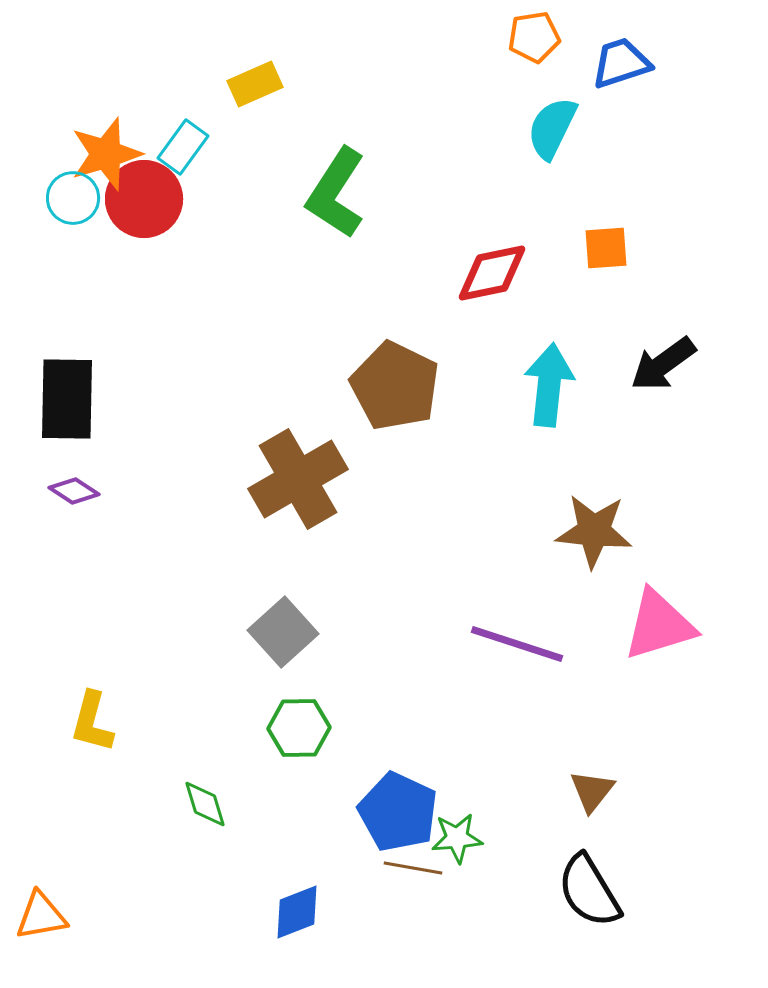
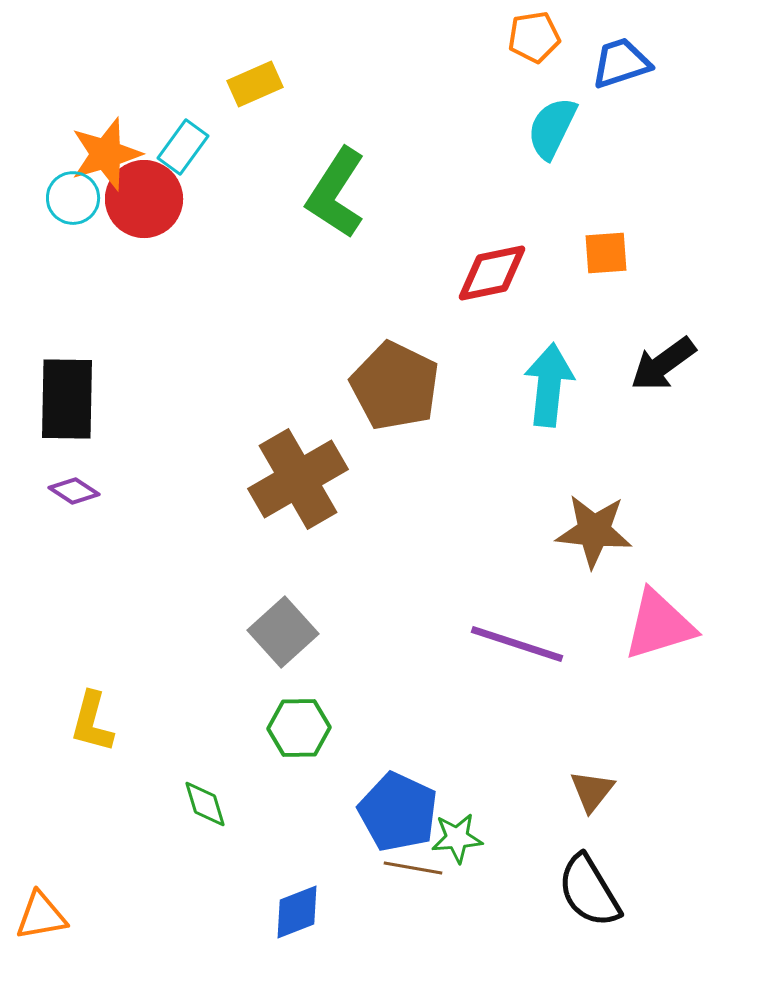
orange square: moved 5 px down
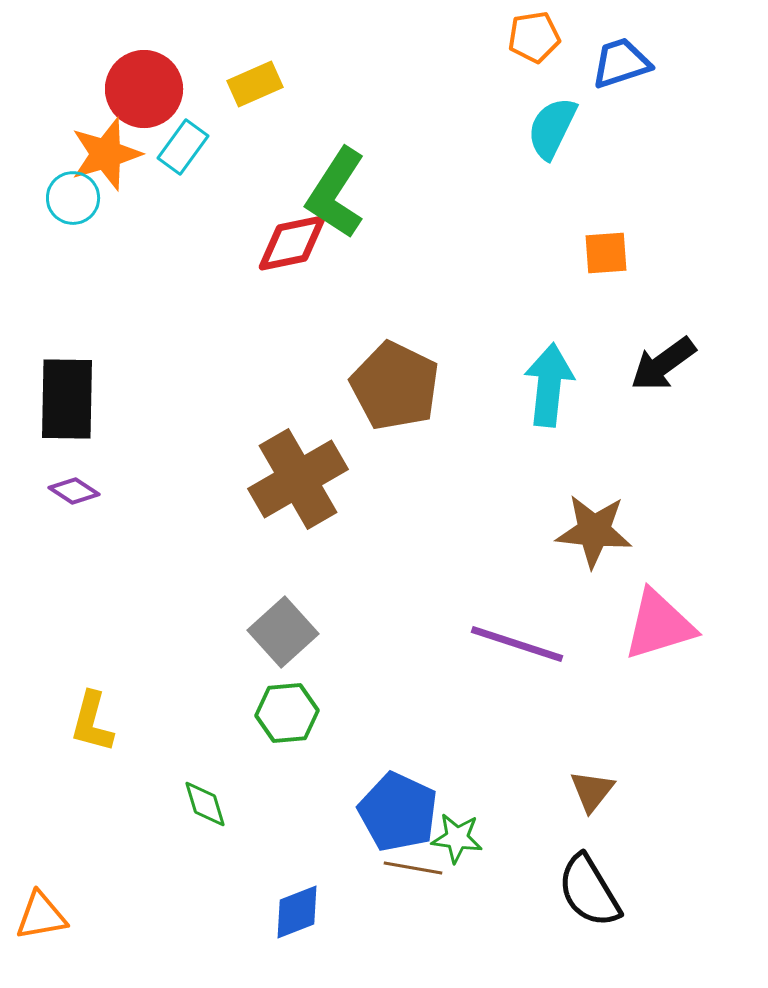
red circle: moved 110 px up
red diamond: moved 200 px left, 30 px up
green hexagon: moved 12 px left, 15 px up; rotated 4 degrees counterclockwise
green star: rotated 12 degrees clockwise
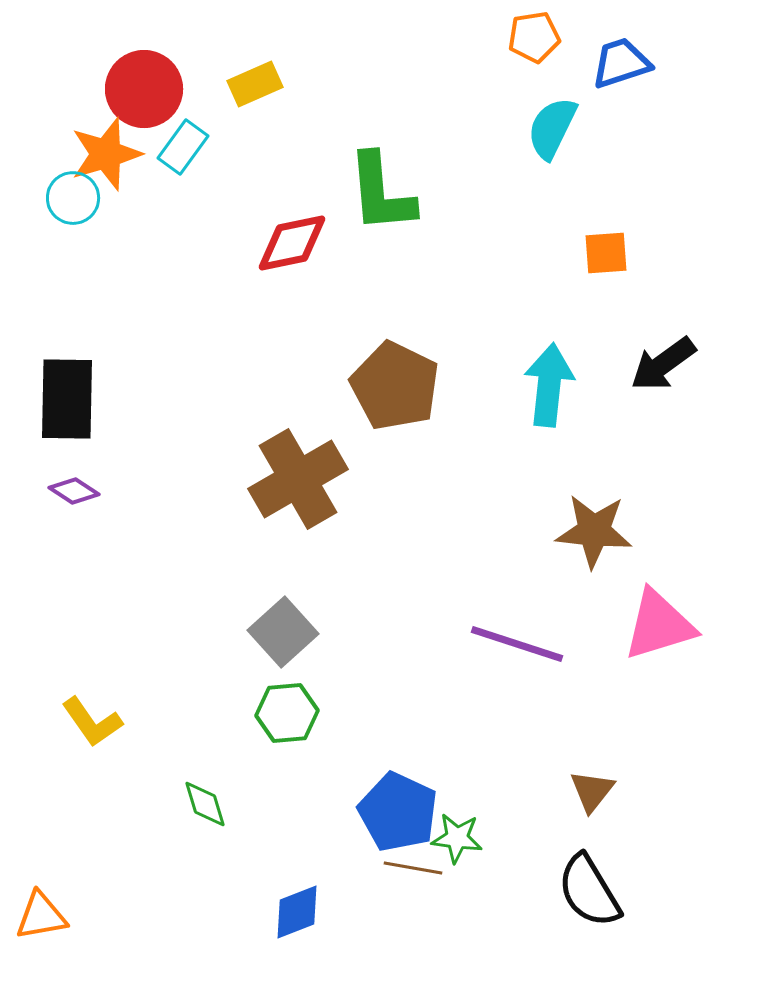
green L-shape: moved 45 px right; rotated 38 degrees counterclockwise
yellow L-shape: rotated 50 degrees counterclockwise
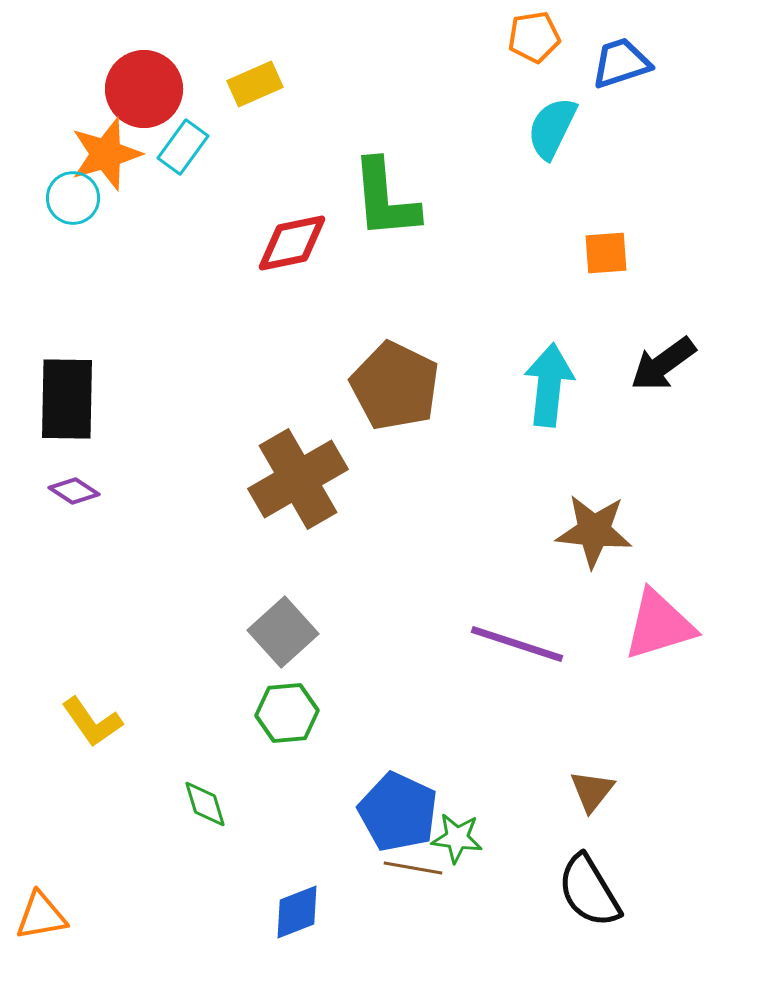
green L-shape: moved 4 px right, 6 px down
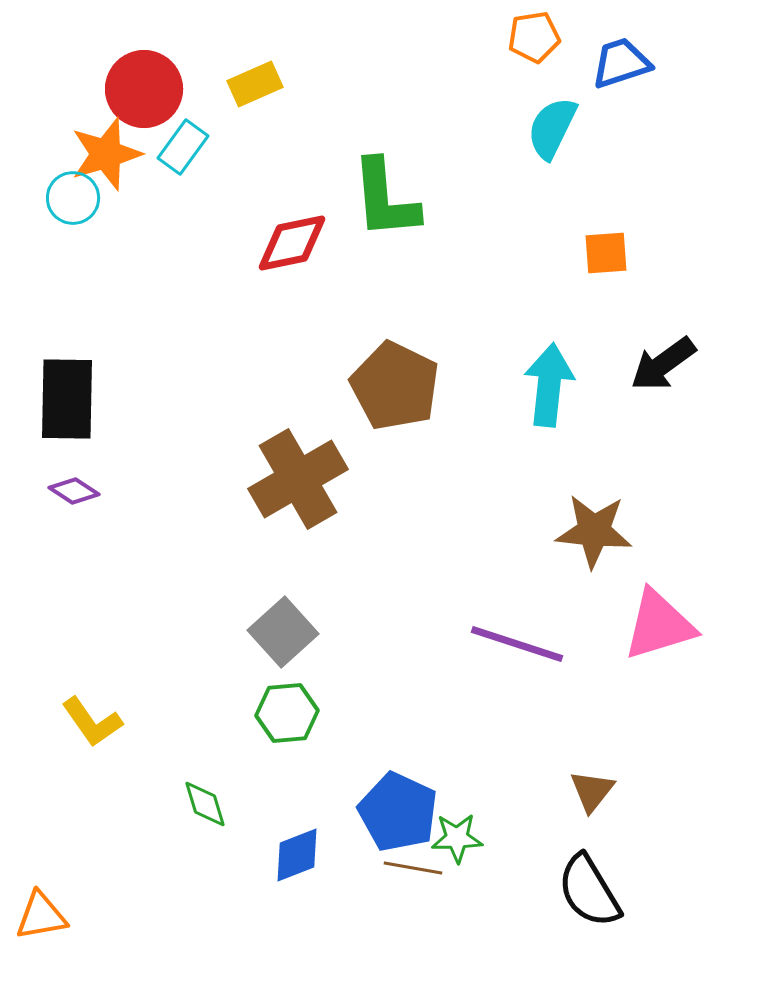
green star: rotated 9 degrees counterclockwise
blue diamond: moved 57 px up
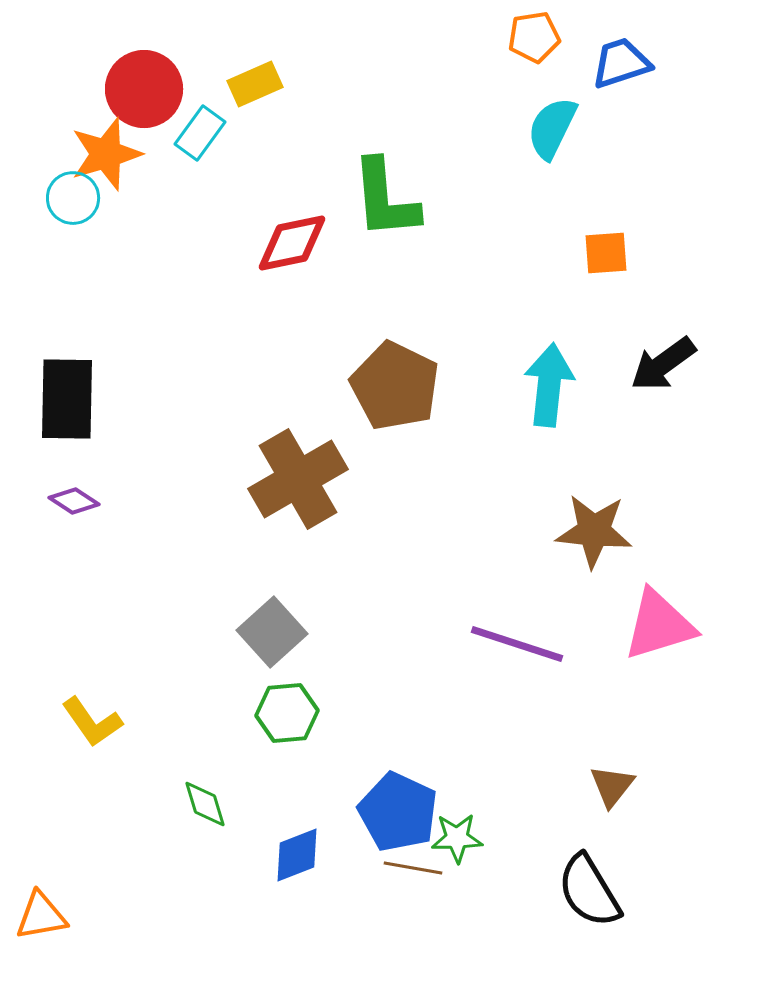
cyan rectangle: moved 17 px right, 14 px up
purple diamond: moved 10 px down
gray square: moved 11 px left
brown triangle: moved 20 px right, 5 px up
